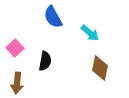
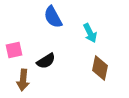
cyan arrow: rotated 24 degrees clockwise
pink square: moved 1 px left, 2 px down; rotated 30 degrees clockwise
black semicircle: moved 1 px right; rotated 48 degrees clockwise
brown arrow: moved 6 px right, 3 px up
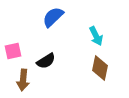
blue semicircle: rotated 75 degrees clockwise
cyan arrow: moved 6 px right, 3 px down
pink square: moved 1 px left, 1 px down
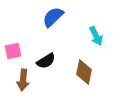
brown diamond: moved 16 px left, 4 px down
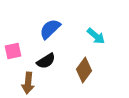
blue semicircle: moved 3 px left, 12 px down
cyan arrow: rotated 24 degrees counterclockwise
brown diamond: moved 2 px up; rotated 25 degrees clockwise
brown arrow: moved 5 px right, 3 px down
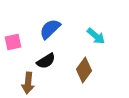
pink square: moved 9 px up
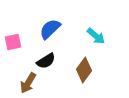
brown arrow: rotated 25 degrees clockwise
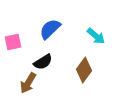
black semicircle: moved 3 px left, 1 px down
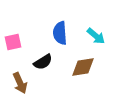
blue semicircle: moved 10 px right, 4 px down; rotated 50 degrees counterclockwise
brown diamond: moved 1 px left, 3 px up; rotated 45 degrees clockwise
brown arrow: moved 8 px left; rotated 55 degrees counterclockwise
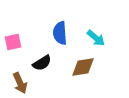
cyan arrow: moved 2 px down
black semicircle: moved 1 px left, 1 px down
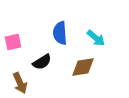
black semicircle: moved 1 px up
